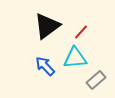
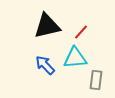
black triangle: rotated 24 degrees clockwise
blue arrow: moved 1 px up
gray rectangle: rotated 42 degrees counterclockwise
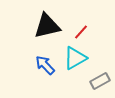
cyan triangle: rotated 25 degrees counterclockwise
gray rectangle: moved 4 px right, 1 px down; rotated 54 degrees clockwise
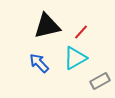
blue arrow: moved 6 px left, 2 px up
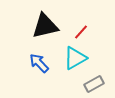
black triangle: moved 2 px left
gray rectangle: moved 6 px left, 3 px down
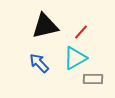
gray rectangle: moved 1 px left, 5 px up; rotated 30 degrees clockwise
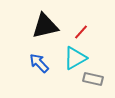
gray rectangle: rotated 12 degrees clockwise
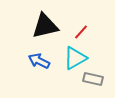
blue arrow: moved 2 px up; rotated 20 degrees counterclockwise
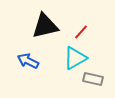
blue arrow: moved 11 px left
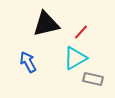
black triangle: moved 1 px right, 2 px up
blue arrow: moved 1 px down; rotated 35 degrees clockwise
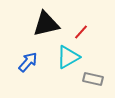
cyan triangle: moved 7 px left, 1 px up
blue arrow: rotated 70 degrees clockwise
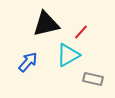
cyan triangle: moved 2 px up
